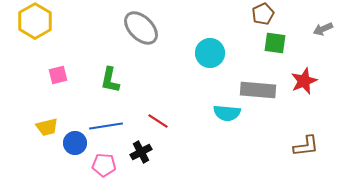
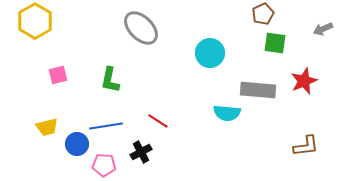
blue circle: moved 2 px right, 1 px down
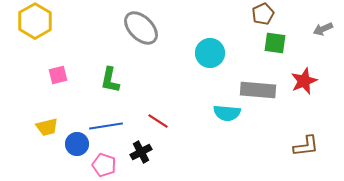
pink pentagon: rotated 15 degrees clockwise
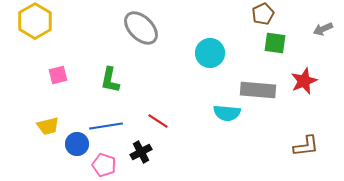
yellow trapezoid: moved 1 px right, 1 px up
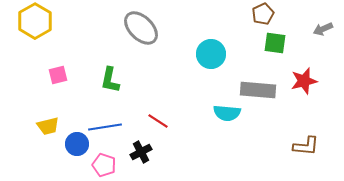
cyan circle: moved 1 px right, 1 px down
red star: rotated 8 degrees clockwise
blue line: moved 1 px left, 1 px down
brown L-shape: rotated 12 degrees clockwise
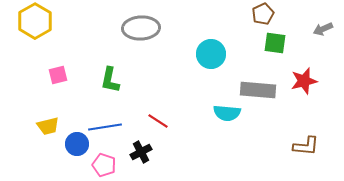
gray ellipse: rotated 48 degrees counterclockwise
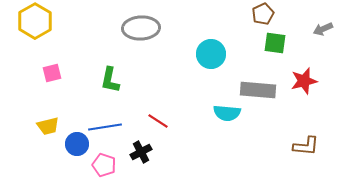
pink square: moved 6 px left, 2 px up
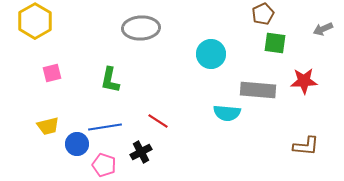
red star: rotated 12 degrees clockwise
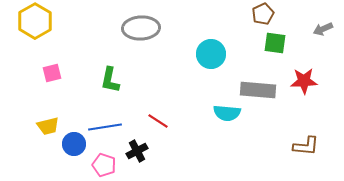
blue circle: moved 3 px left
black cross: moved 4 px left, 1 px up
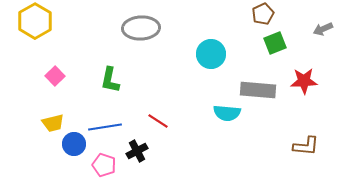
green square: rotated 30 degrees counterclockwise
pink square: moved 3 px right, 3 px down; rotated 30 degrees counterclockwise
yellow trapezoid: moved 5 px right, 3 px up
